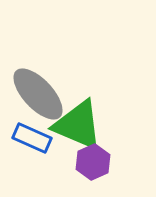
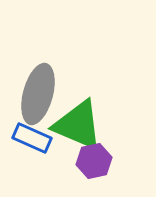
gray ellipse: rotated 58 degrees clockwise
purple hexagon: moved 1 px right, 1 px up; rotated 12 degrees clockwise
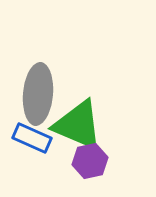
gray ellipse: rotated 10 degrees counterclockwise
purple hexagon: moved 4 px left
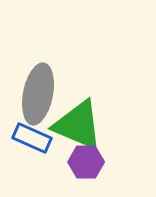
gray ellipse: rotated 6 degrees clockwise
purple hexagon: moved 4 px left, 1 px down; rotated 12 degrees clockwise
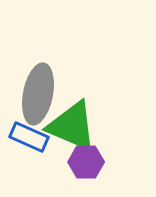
green triangle: moved 6 px left, 1 px down
blue rectangle: moved 3 px left, 1 px up
